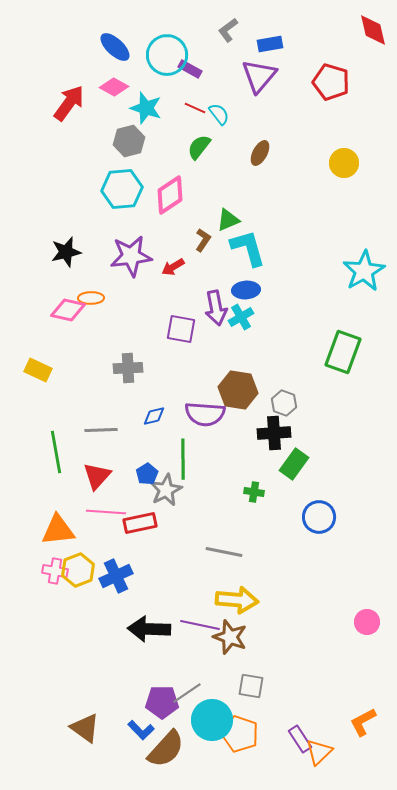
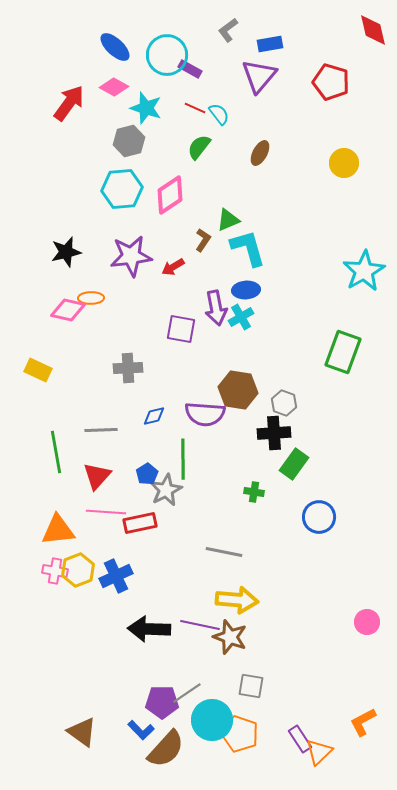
brown triangle at (85, 728): moved 3 px left, 4 px down
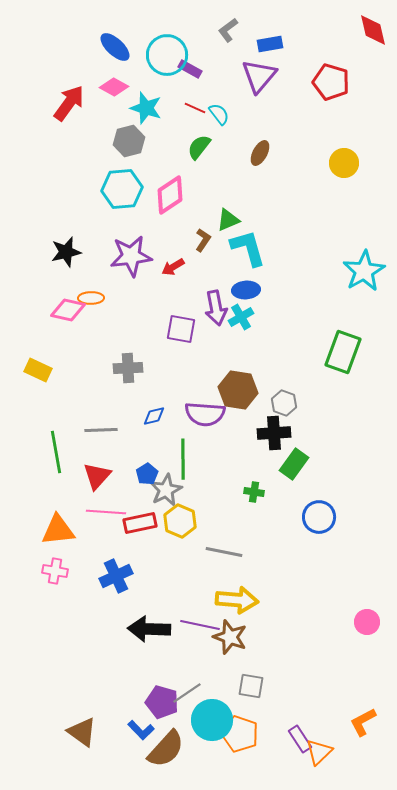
yellow hexagon at (78, 570): moved 102 px right, 49 px up; rotated 16 degrees counterclockwise
purple pentagon at (162, 702): rotated 16 degrees clockwise
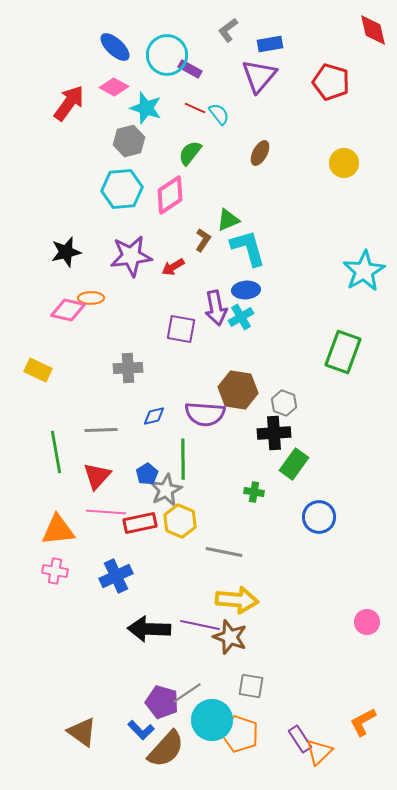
green semicircle at (199, 147): moved 9 px left, 6 px down
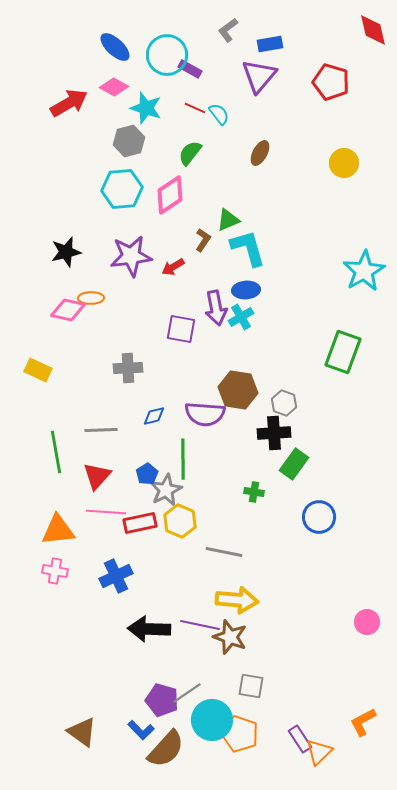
red arrow at (69, 103): rotated 24 degrees clockwise
purple pentagon at (162, 702): moved 2 px up
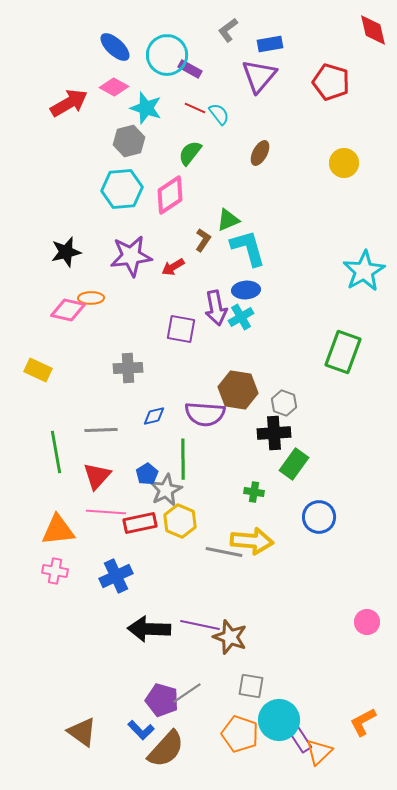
yellow arrow at (237, 600): moved 15 px right, 59 px up
cyan circle at (212, 720): moved 67 px right
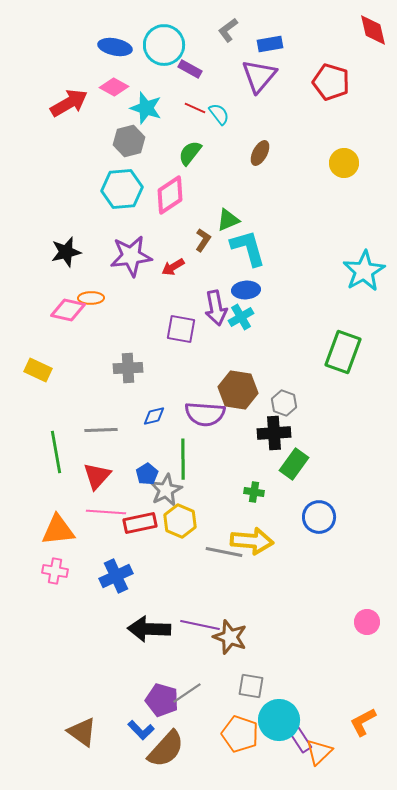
blue ellipse at (115, 47): rotated 32 degrees counterclockwise
cyan circle at (167, 55): moved 3 px left, 10 px up
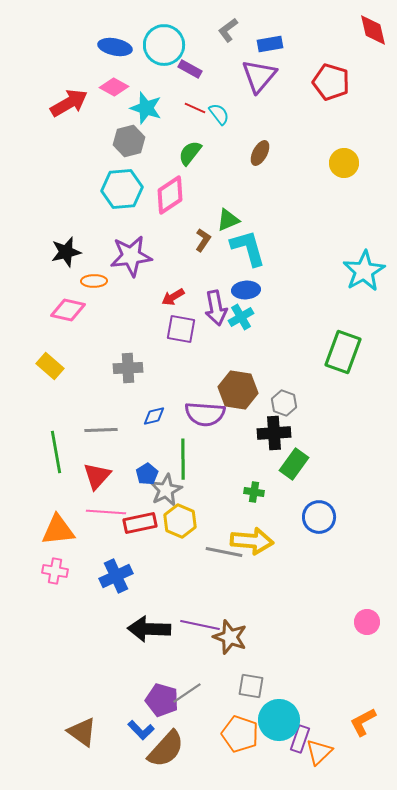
red arrow at (173, 267): moved 30 px down
orange ellipse at (91, 298): moved 3 px right, 17 px up
yellow rectangle at (38, 370): moved 12 px right, 4 px up; rotated 16 degrees clockwise
purple rectangle at (300, 739): rotated 52 degrees clockwise
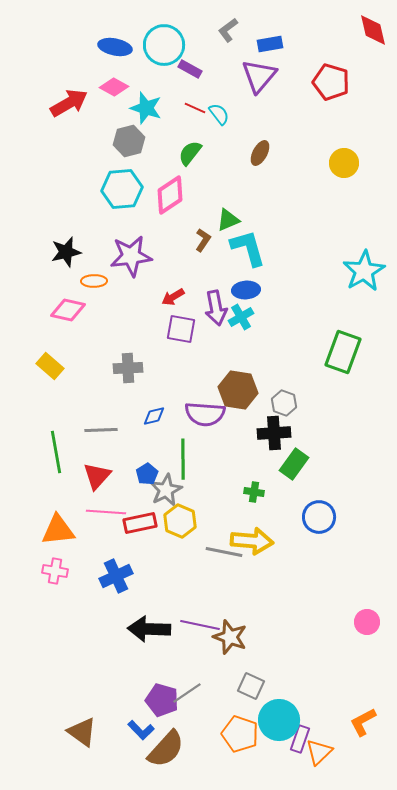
gray square at (251, 686): rotated 16 degrees clockwise
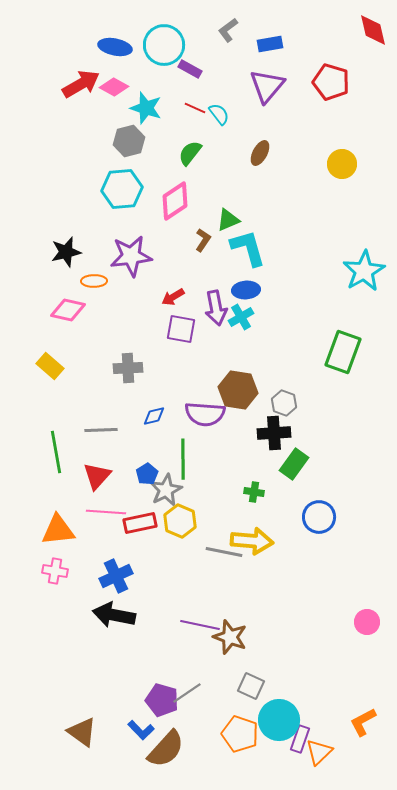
purple triangle at (259, 76): moved 8 px right, 10 px down
red arrow at (69, 103): moved 12 px right, 19 px up
yellow circle at (344, 163): moved 2 px left, 1 px down
pink diamond at (170, 195): moved 5 px right, 6 px down
black arrow at (149, 629): moved 35 px left, 14 px up; rotated 9 degrees clockwise
